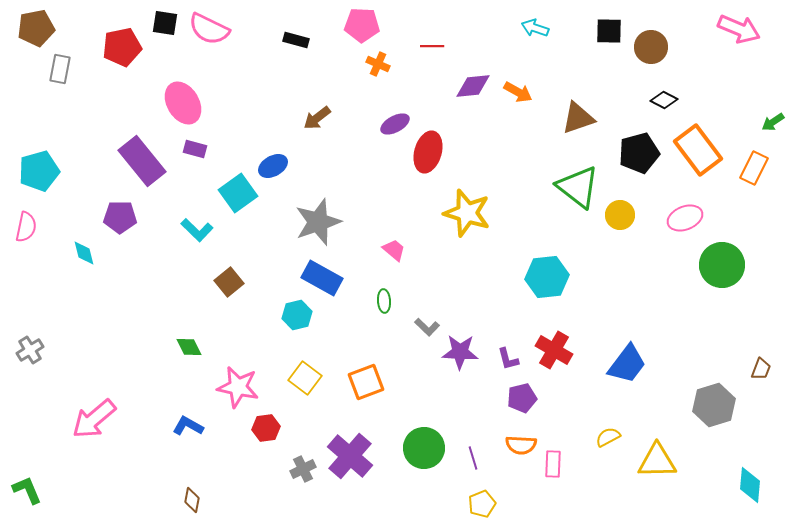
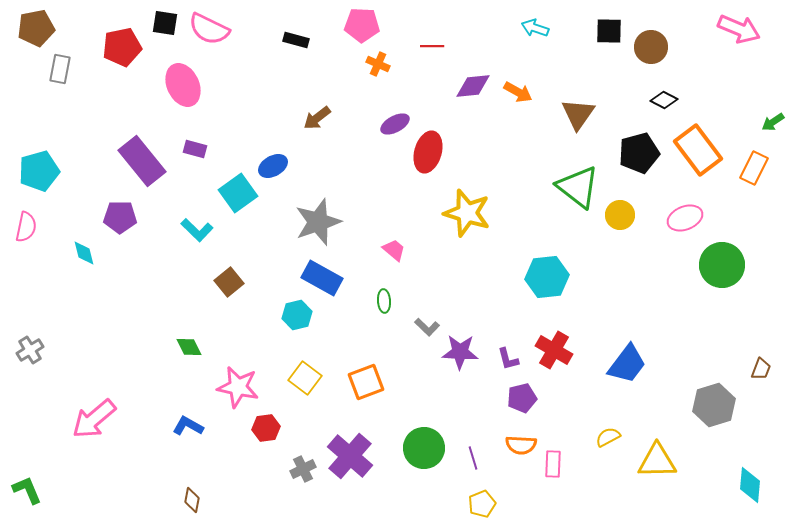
pink ellipse at (183, 103): moved 18 px up; rotated 6 degrees clockwise
brown triangle at (578, 118): moved 4 px up; rotated 36 degrees counterclockwise
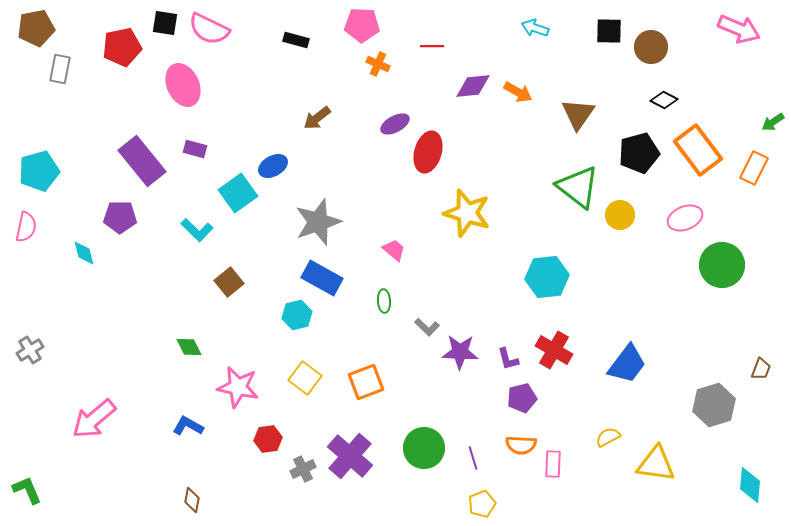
red hexagon at (266, 428): moved 2 px right, 11 px down
yellow triangle at (657, 461): moved 1 px left, 3 px down; rotated 9 degrees clockwise
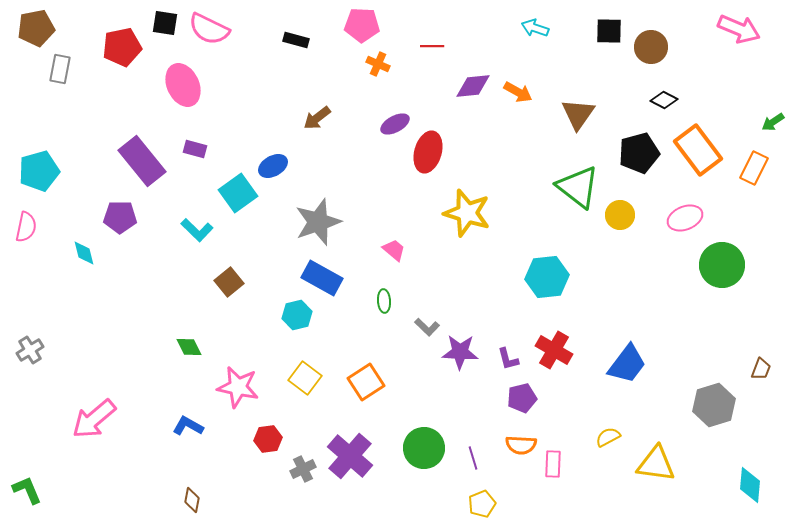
orange square at (366, 382): rotated 12 degrees counterclockwise
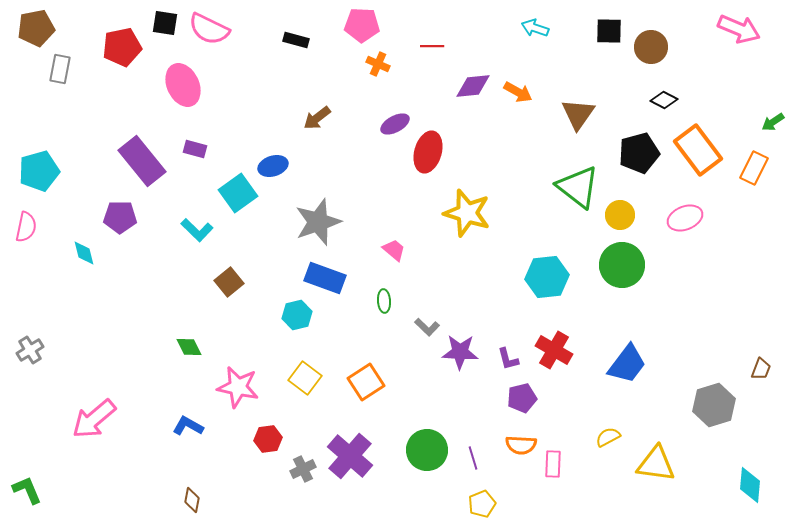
blue ellipse at (273, 166): rotated 12 degrees clockwise
green circle at (722, 265): moved 100 px left
blue rectangle at (322, 278): moved 3 px right; rotated 9 degrees counterclockwise
green circle at (424, 448): moved 3 px right, 2 px down
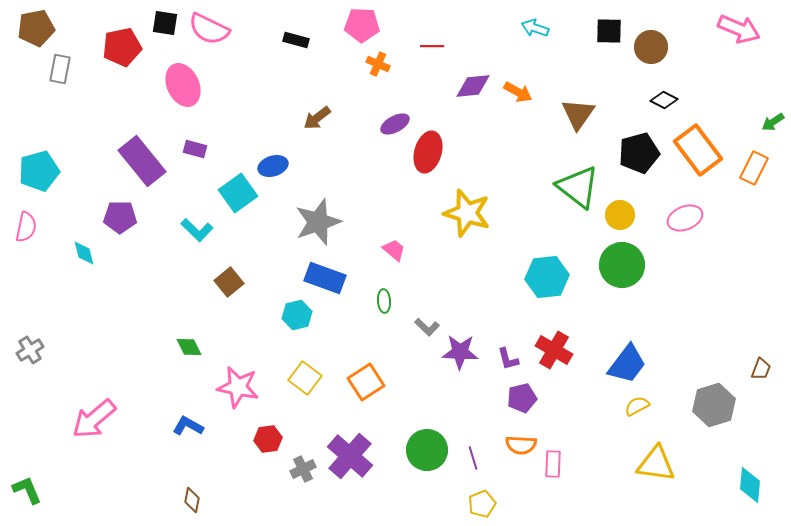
yellow semicircle at (608, 437): moved 29 px right, 31 px up
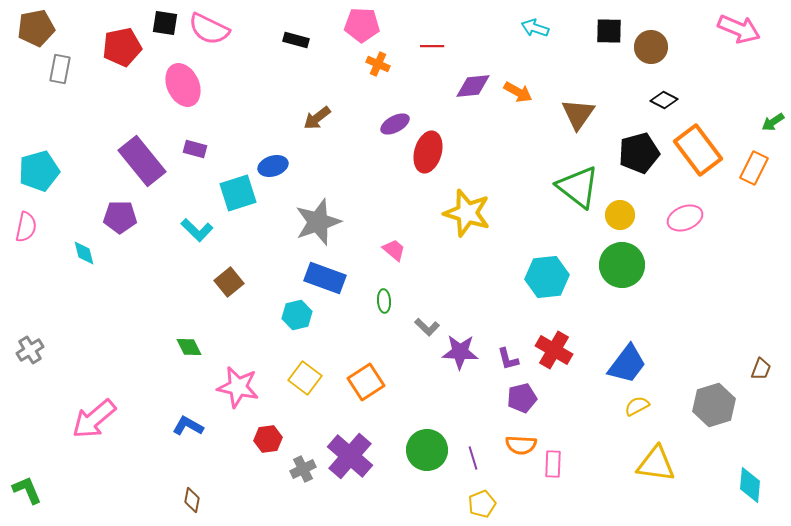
cyan square at (238, 193): rotated 18 degrees clockwise
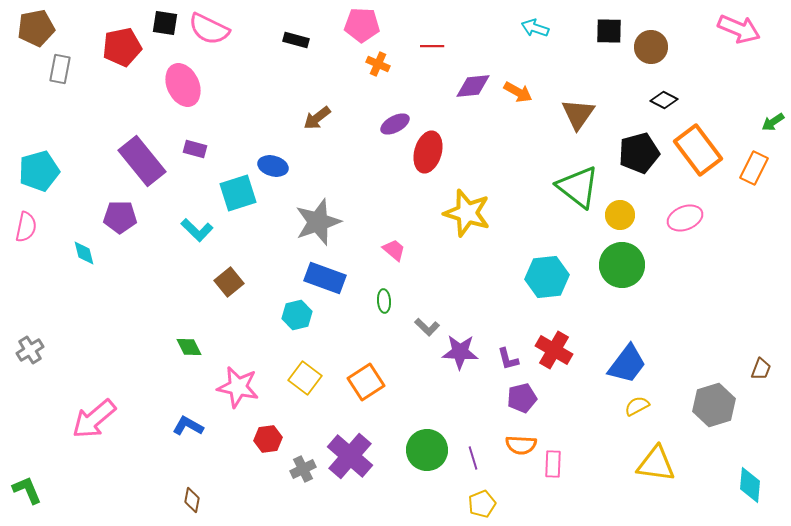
blue ellipse at (273, 166): rotated 32 degrees clockwise
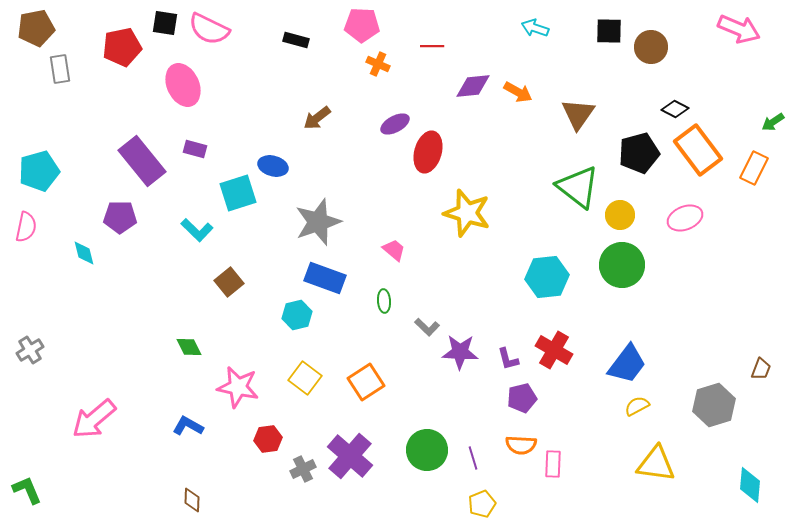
gray rectangle at (60, 69): rotated 20 degrees counterclockwise
black diamond at (664, 100): moved 11 px right, 9 px down
brown diamond at (192, 500): rotated 10 degrees counterclockwise
